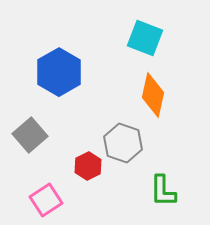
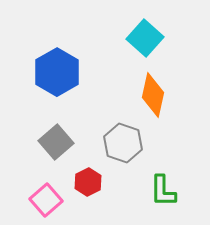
cyan square: rotated 21 degrees clockwise
blue hexagon: moved 2 px left
gray square: moved 26 px right, 7 px down
red hexagon: moved 16 px down
pink square: rotated 8 degrees counterclockwise
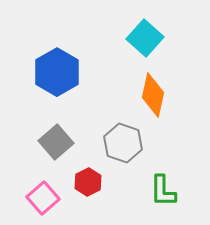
pink square: moved 3 px left, 2 px up
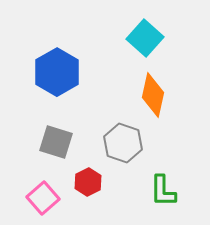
gray square: rotated 32 degrees counterclockwise
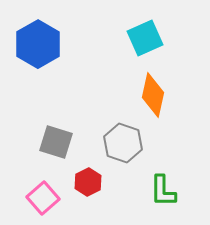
cyan square: rotated 24 degrees clockwise
blue hexagon: moved 19 px left, 28 px up
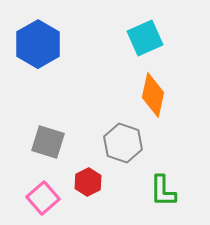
gray square: moved 8 px left
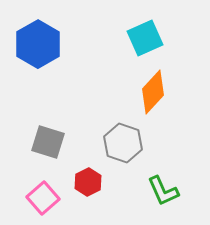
orange diamond: moved 3 px up; rotated 30 degrees clockwise
green L-shape: rotated 24 degrees counterclockwise
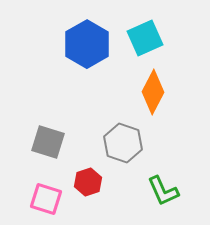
blue hexagon: moved 49 px right
orange diamond: rotated 15 degrees counterclockwise
red hexagon: rotated 8 degrees clockwise
pink square: moved 3 px right, 1 px down; rotated 32 degrees counterclockwise
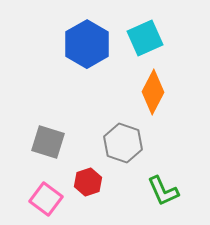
pink square: rotated 20 degrees clockwise
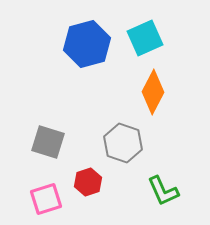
blue hexagon: rotated 15 degrees clockwise
pink square: rotated 36 degrees clockwise
